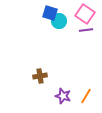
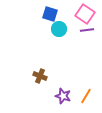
blue square: moved 1 px down
cyan circle: moved 8 px down
purple line: moved 1 px right
brown cross: rotated 32 degrees clockwise
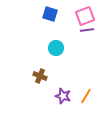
pink square: moved 2 px down; rotated 36 degrees clockwise
cyan circle: moved 3 px left, 19 px down
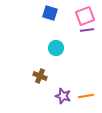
blue square: moved 1 px up
orange line: rotated 49 degrees clockwise
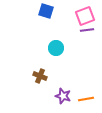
blue square: moved 4 px left, 2 px up
orange line: moved 3 px down
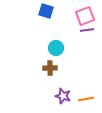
brown cross: moved 10 px right, 8 px up; rotated 24 degrees counterclockwise
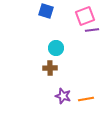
purple line: moved 5 px right
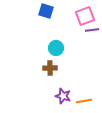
orange line: moved 2 px left, 2 px down
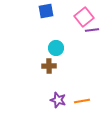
blue square: rotated 28 degrees counterclockwise
pink square: moved 1 px left, 1 px down; rotated 18 degrees counterclockwise
brown cross: moved 1 px left, 2 px up
purple star: moved 5 px left, 4 px down
orange line: moved 2 px left
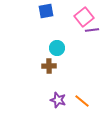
cyan circle: moved 1 px right
orange line: rotated 49 degrees clockwise
